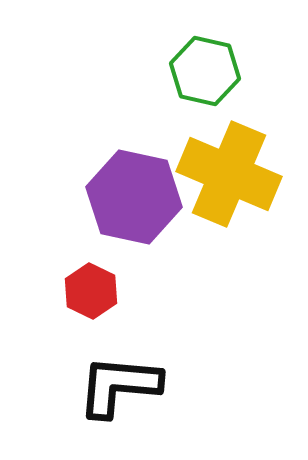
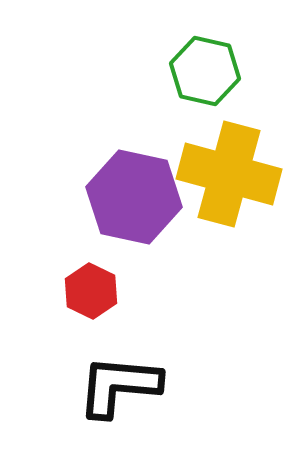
yellow cross: rotated 8 degrees counterclockwise
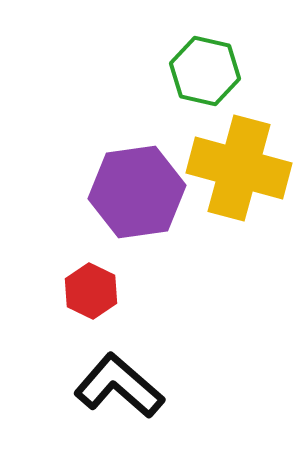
yellow cross: moved 10 px right, 6 px up
purple hexagon: moved 3 px right, 5 px up; rotated 20 degrees counterclockwise
black L-shape: rotated 36 degrees clockwise
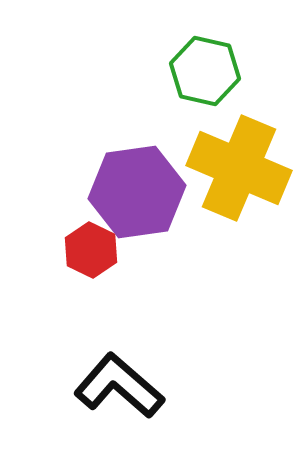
yellow cross: rotated 8 degrees clockwise
red hexagon: moved 41 px up
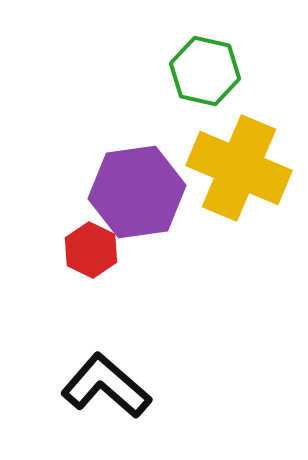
black L-shape: moved 13 px left
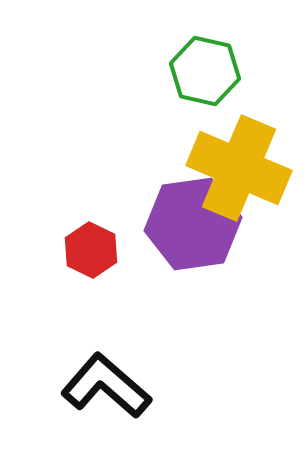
purple hexagon: moved 56 px right, 32 px down
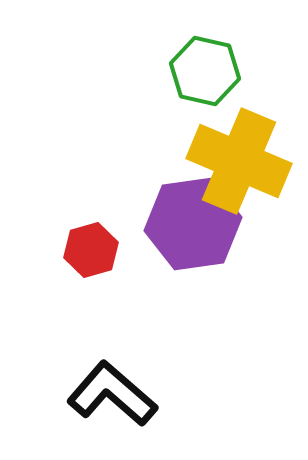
yellow cross: moved 7 px up
red hexagon: rotated 18 degrees clockwise
black L-shape: moved 6 px right, 8 px down
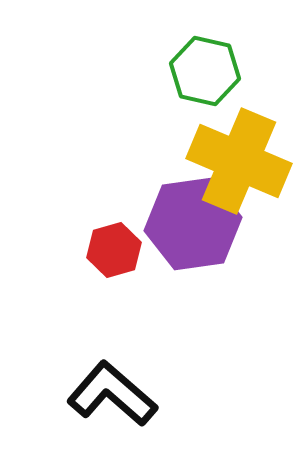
red hexagon: moved 23 px right
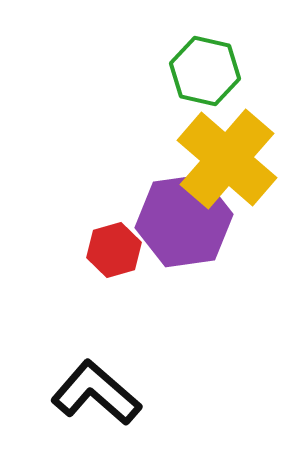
yellow cross: moved 12 px left, 2 px up; rotated 18 degrees clockwise
purple hexagon: moved 9 px left, 3 px up
black L-shape: moved 16 px left, 1 px up
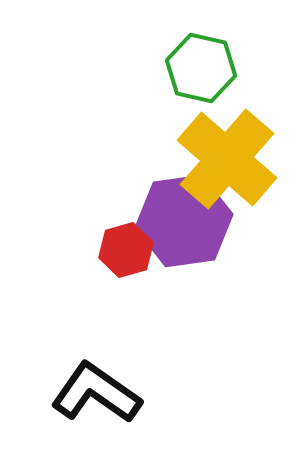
green hexagon: moved 4 px left, 3 px up
red hexagon: moved 12 px right
black L-shape: rotated 6 degrees counterclockwise
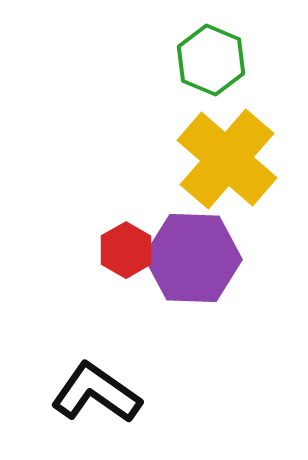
green hexagon: moved 10 px right, 8 px up; rotated 10 degrees clockwise
purple hexagon: moved 9 px right, 37 px down; rotated 10 degrees clockwise
red hexagon: rotated 14 degrees counterclockwise
